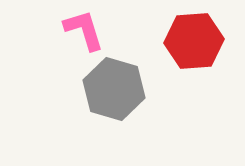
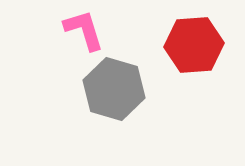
red hexagon: moved 4 px down
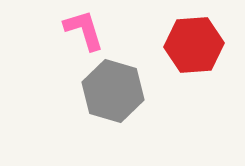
gray hexagon: moved 1 px left, 2 px down
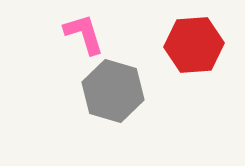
pink L-shape: moved 4 px down
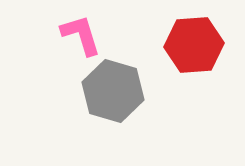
pink L-shape: moved 3 px left, 1 px down
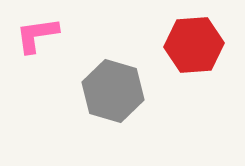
pink L-shape: moved 44 px left; rotated 81 degrees counterclockwise
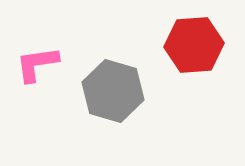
pink L-shape: moved 29 px down
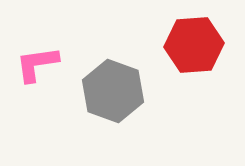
gray hexagon: rotated 4 degrees clockwise
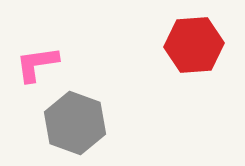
gray hexagon: moved 38 px left, 32 px down
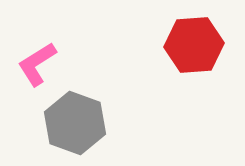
pink L-shape: rotated 24 degrees counterclockwise
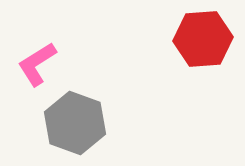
red hexagon: moved 9 px right, 6 px up
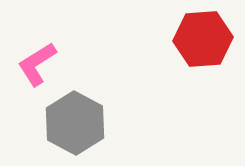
gray hexagon: rotated 8 degrees clockwise
